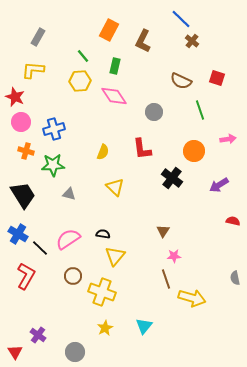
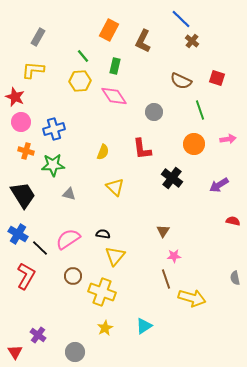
orange circle at (194, 151): moved 7 px up
cyan triangle at (144, 326): rotated 18 degrees clockwise
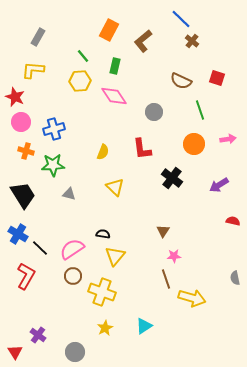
brown L-shape at (143, 41): rotated 25 degrees clockwise
pink semicircle at (68, 239): moved 4 px right, 10 px down
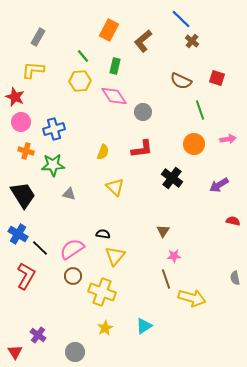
gray circle at (154, 112): moved 11 px left
red L-shape at (142, 149): rotated 90 degrees counterclockwise
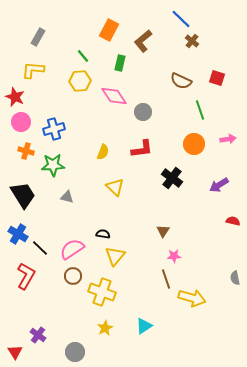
green rectangle at (115, 66): moved 5 px right, 3 px up
gray triangle at (69, 194): moved 2 px left, 3 px down
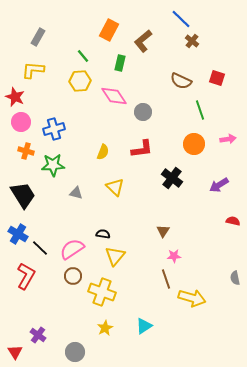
gray triangle at (67, 197): moved 9 px right, 4 px up
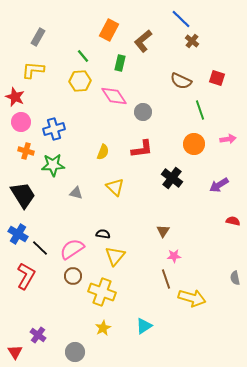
yellow star at (105, 328): moved 2 px left
